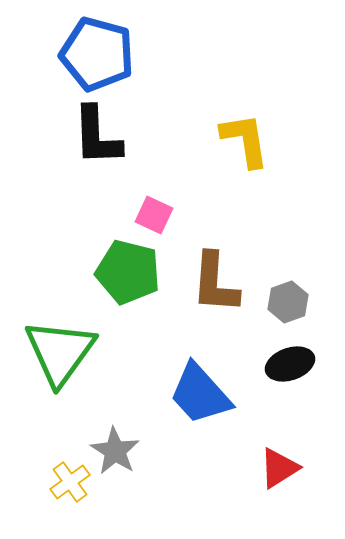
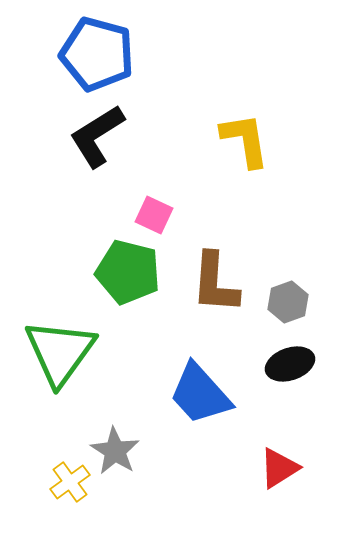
black L-shape: rotated 60 degrees clockwise
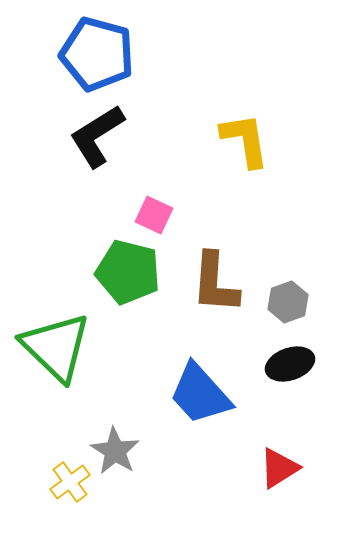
green triangle: moved 4 px left, 5 px up; rotated 22 degrees counterclockwise
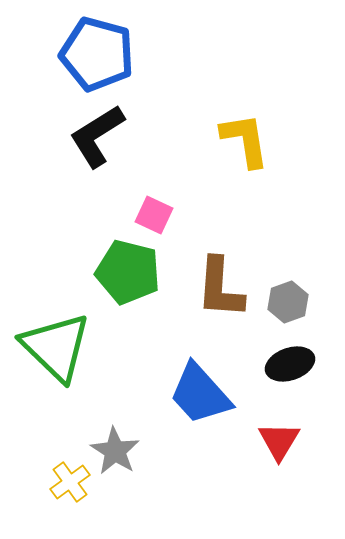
brown L-shape: moved 5 px right, 5 px down
red triangle: moved 27 px up; rotated 27 degrees counterclockwise
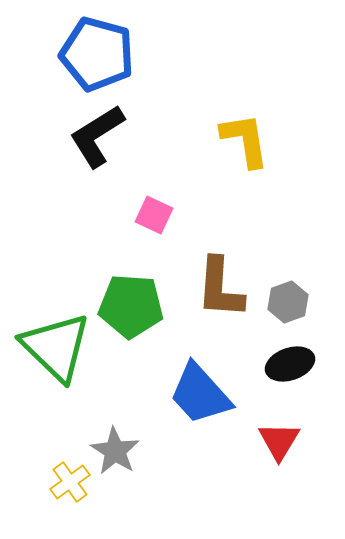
green pentagon: moved 3 px right, 34 px down; rotated 10 degrees counterclockwise
